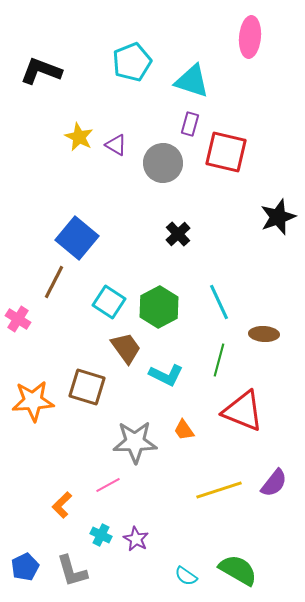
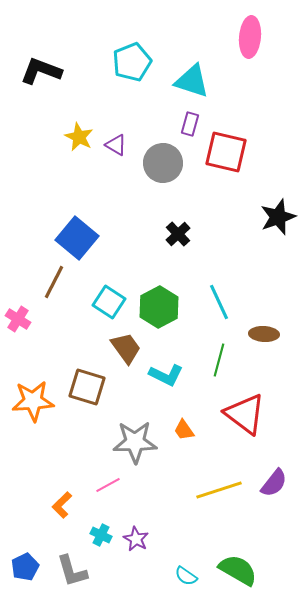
red triangle: moved 2 px right, 3 px down; rotated 15 degrees clockwise
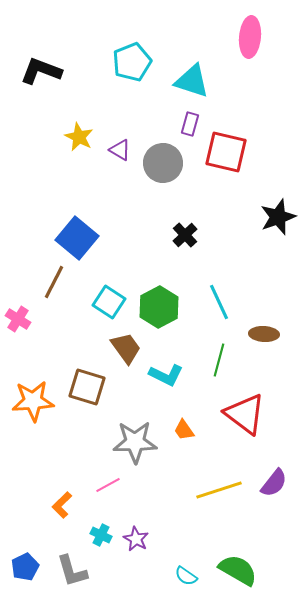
purple triangle: moved 4 px right, 5 px down
black cross: moved 7 px right, 1 px down
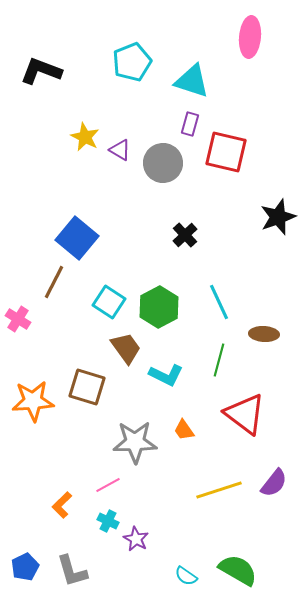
yellow star: moved 6 px right
cyan cross: moved 7 px right, 14 px up
